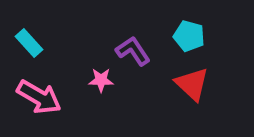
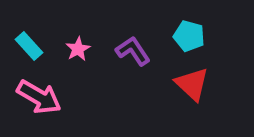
cyan rectangle: moved 3 px down
pink star: moved 23 px left, 31 px up; rotated 30 degrees counterclockwise
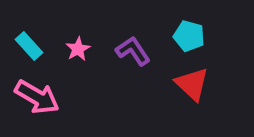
pink arrow: moved 2 px left
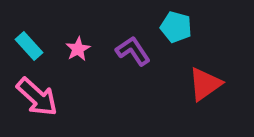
cyan pentagon: moved 13 px left, 9 px up
red triangle: moved 13 px right; rotated 42 degrees clockwise
pink arrow: rotated 12 degrees clockwise
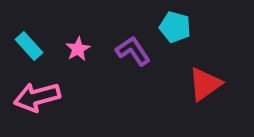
cyan pentagon: moved 1 px left
pink arrow: rotated 123 degrees clockwise
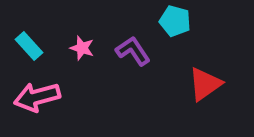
cyan pentagon: moved 6 px up
pink star: moved 4 px right, 1 px up; rotated 25 degrees counterclockwise
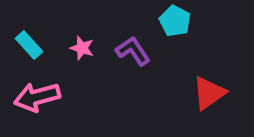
cyan pentagon: rotated 12 degrees clockwise
cyan rectangle: moved 1 px up
red triangle: moved 4 px right, 9 px down
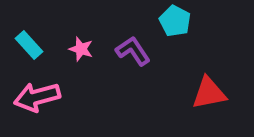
pink star: moved 1 px left, 1 px down
red triangle: rotated 24 degrees clockwise
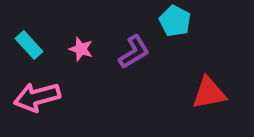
purple L-shape: moved 1 px right, 1 px down; rotated 93 degrees clockwise
